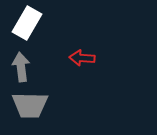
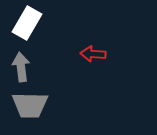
red arrow: moved 11 px right, 4 px up
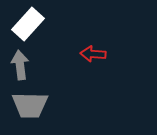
white rectangle: moved 1 px right, 1 px down; rotated 12 degrees clockwise
gray arrow: moved 1 px left, 2 px up
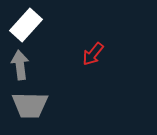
white rectangle: moved 2 px left, 1 px down
red arrow: rotated 55 degrees counterclockwise
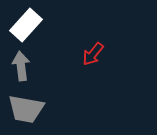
gray arrow: moved 1 px right, 1 px down
gray trapezoid: moved 4 px left, 4 px down; rotated 9 degrees clockwise
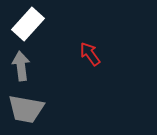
white rectangle: moved 2 px right, 1 px up
red arrow: moved 3 px left; rotated 105 degrees clockwise
